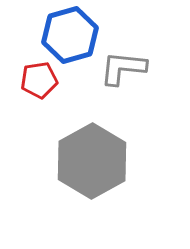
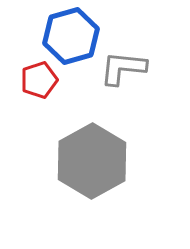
blue hexagon: moved 1 px right, 1 px down
red pentagon: rotated 9 degrees counterclockwise
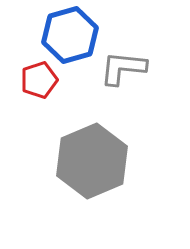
blue hexagon: moved 1 px left, 1 px up
gray hexagon: rotated 6 degrees clockwise
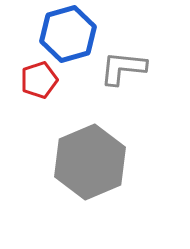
blue hexagon: moved 2 px left, 1 px up
gray hexagon: moved 2 px left, 1 px down
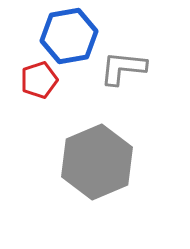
blue hexagon: moved 1 px right, 2 px down; rotated 6 degrees clockwise
gray hexagon: moved 7 px right
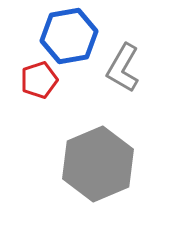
gray L-shape: rotated 66 degrees counterclockwise
gray hexagon: moved 1 px right, 2 px down
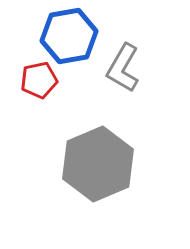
red pentagon: rotated 6 degrees clockwise
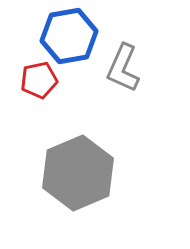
gray L-shape: rotated 6 degrees counterclockwise
gray hexagon: moved 20 px left, 9 px down
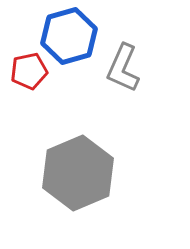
blue hexagon: rotated 6 degrees counterclockwise
red pentagon: moved 10 px left, 9 px up
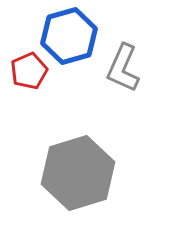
red pentagon: rotated 12 degrees counterclockwise
gray hexagon: rotated 6 degrees clockwise
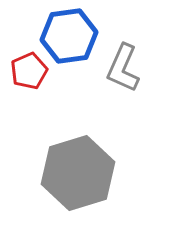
blue hexagon: rotated 8 degrees clockwise
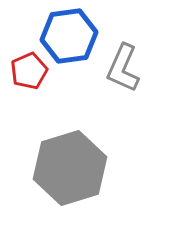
gray hexagon: moved 8 px left, 5 px up
